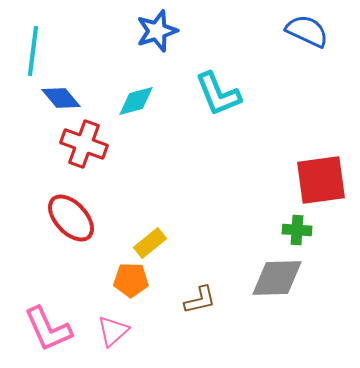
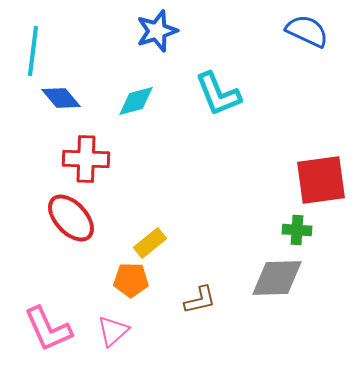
red cross: moved 2 px right, 15 px down; rotated 18 degrees counterclockwise
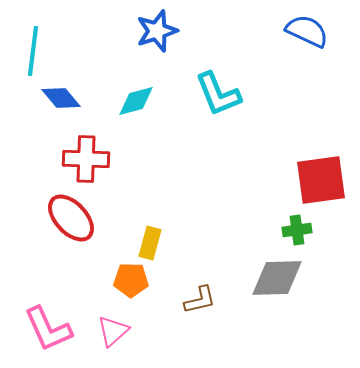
green cross: rotated 12 degrees counterclockwise
yellow rectangle: rotated 36 degrees counterclockwise
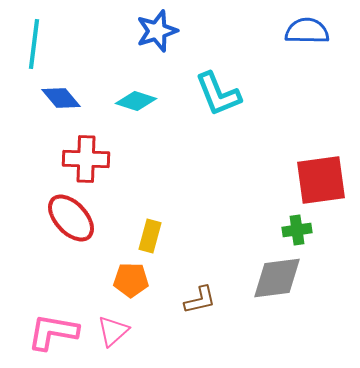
blue semicircle: rotated 24 degrees counterclockwise
cyan line: moved 1 px right, 7 px up
cyan diamond: rotated 33 degrees clockwise
yellow rectangle: moved 7 px up
gray diamond: rotated 6 degrees counterclockwise
pink L-shape: moved 5 px right, 3 px down; rotated 124 degrees clockwise
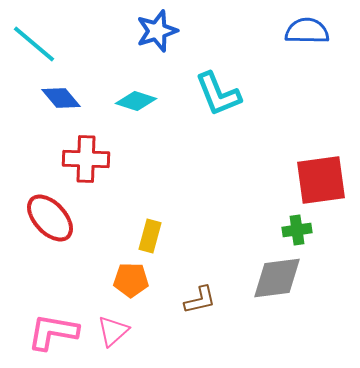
cyan line: rotated 57 degrees counterclockwise
red ellipse: moved 21 px left
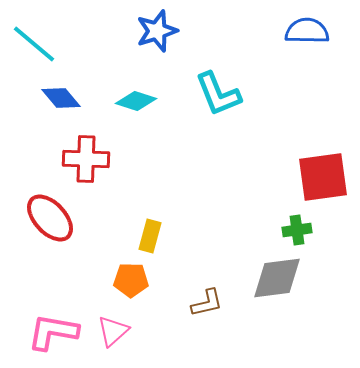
red square: moved 2 px right, 3 px up
brown L-shape: moved 7 px right, 3 px down
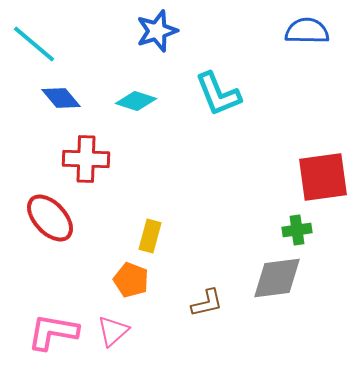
orange pentagon: rotated 20 degrees clockwise
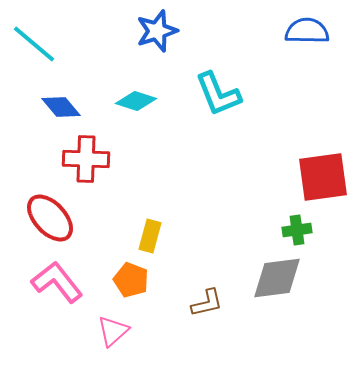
blue diamond: moved 9 px down
pink L-shape: moved 4 px right, 50 px up; rotated 42 degrees clockwise
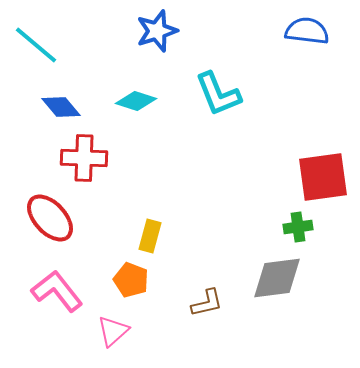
blue semicircle: rotated 6 degrees clockwise
cyan line: moved 2 px right, 1 px down
red cross: moved 2 px left, 1 px up
green cross: moved 1 px right, 3 px up
pink L-shape: moved 9 px down
